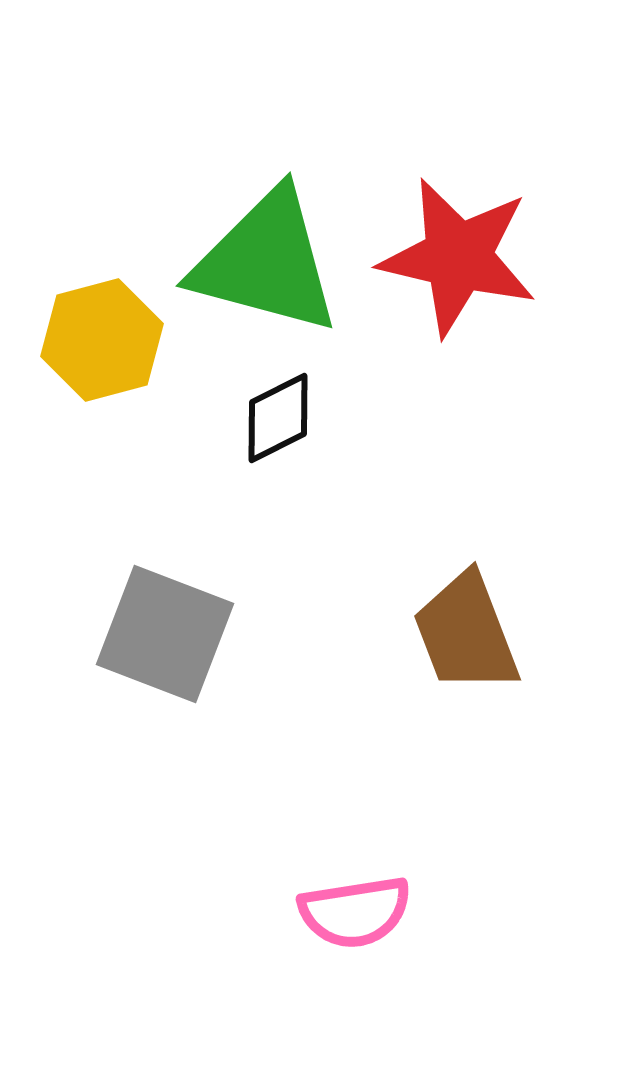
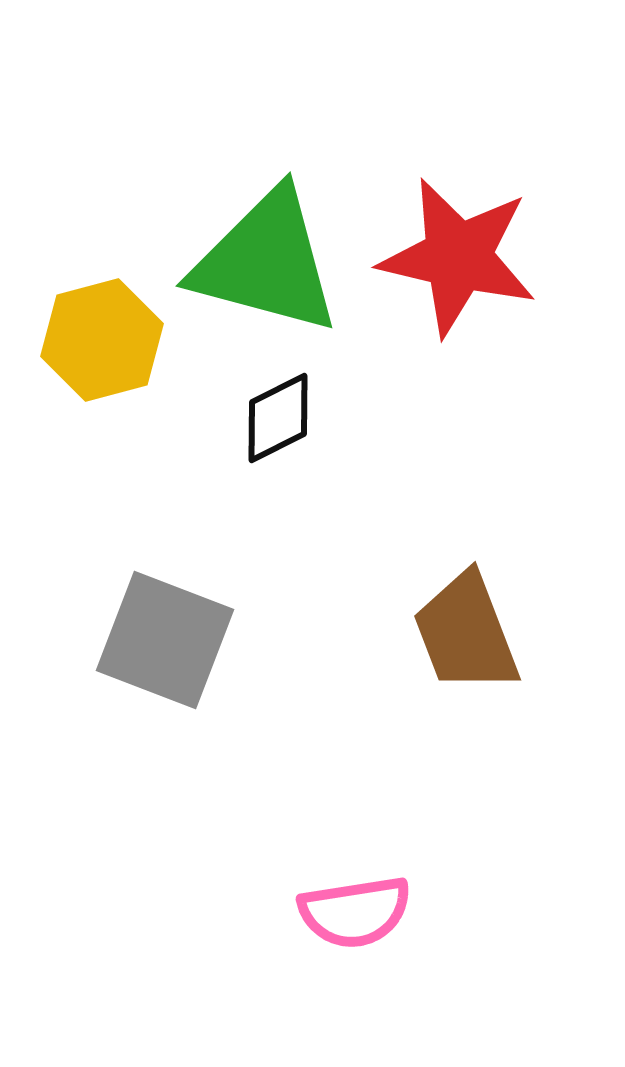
gray square: moved 6 px down
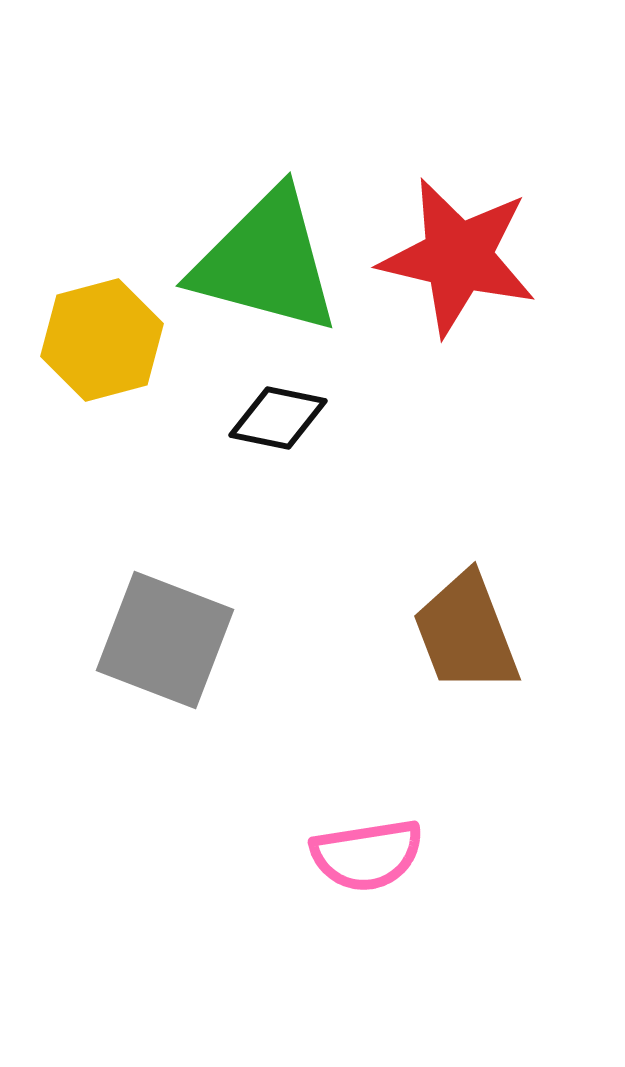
black diamond: rotated 38 degrees clockwise
pink semicircle: moved 12 px right, 57 px up
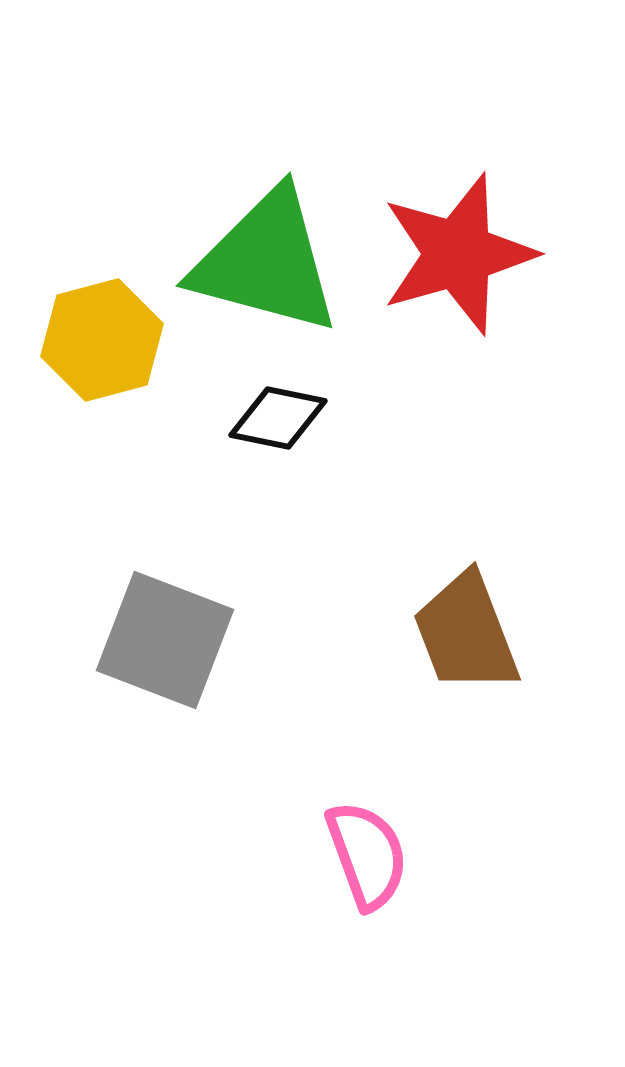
red star: moved 3 px up; rotated 29 degrees counterclockwise
pink semicircle: rotated 101 degrees counterclockwise
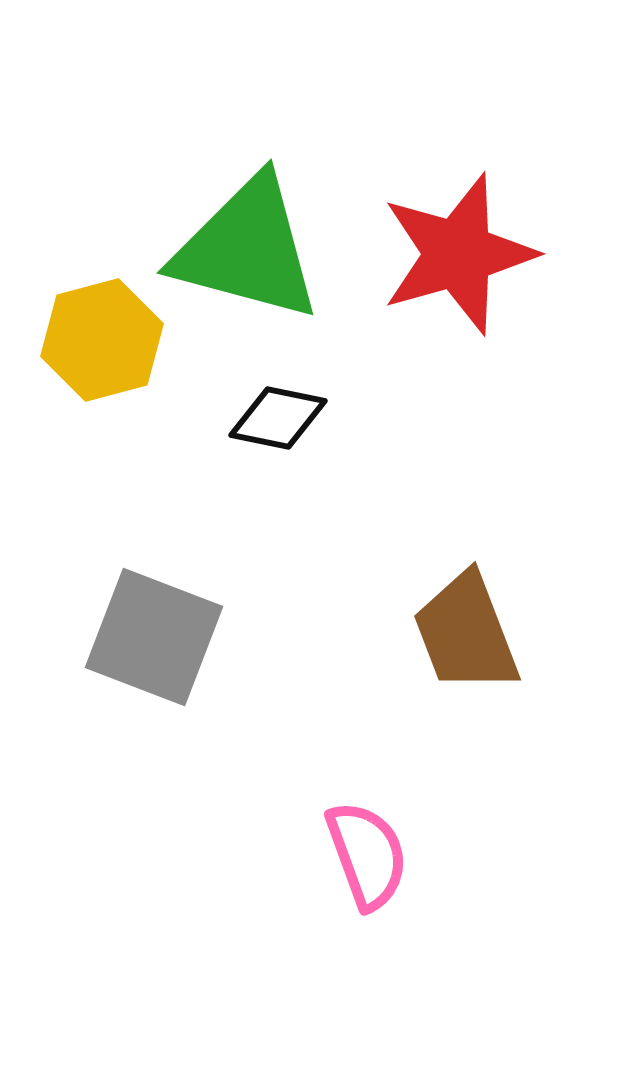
green triangle: moved 19 px left, 13 px up
gray square: moved 11 px left, 3 px up
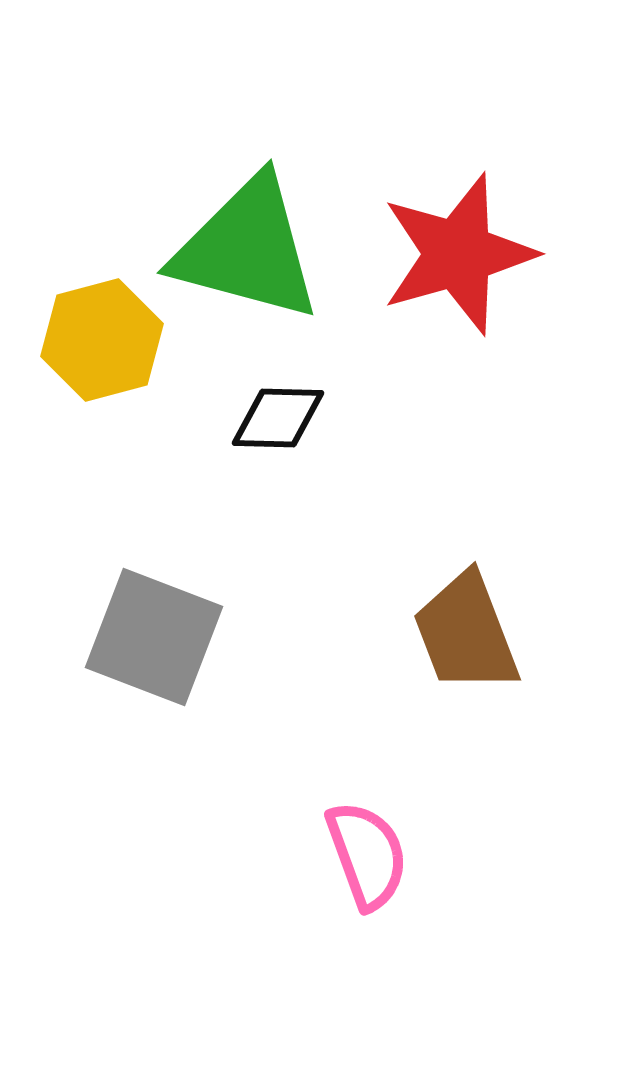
black diamond: rotated 10 degrees counterclockwise
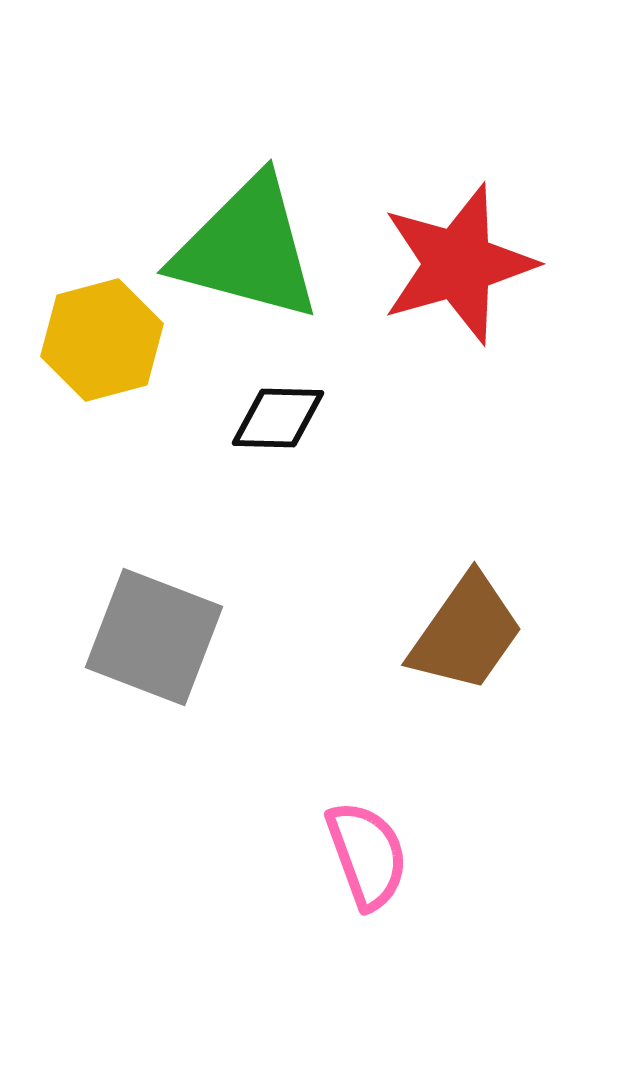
red star: moved 10 px down
brown trapezoid: rotated 124 degrees counterclockwise
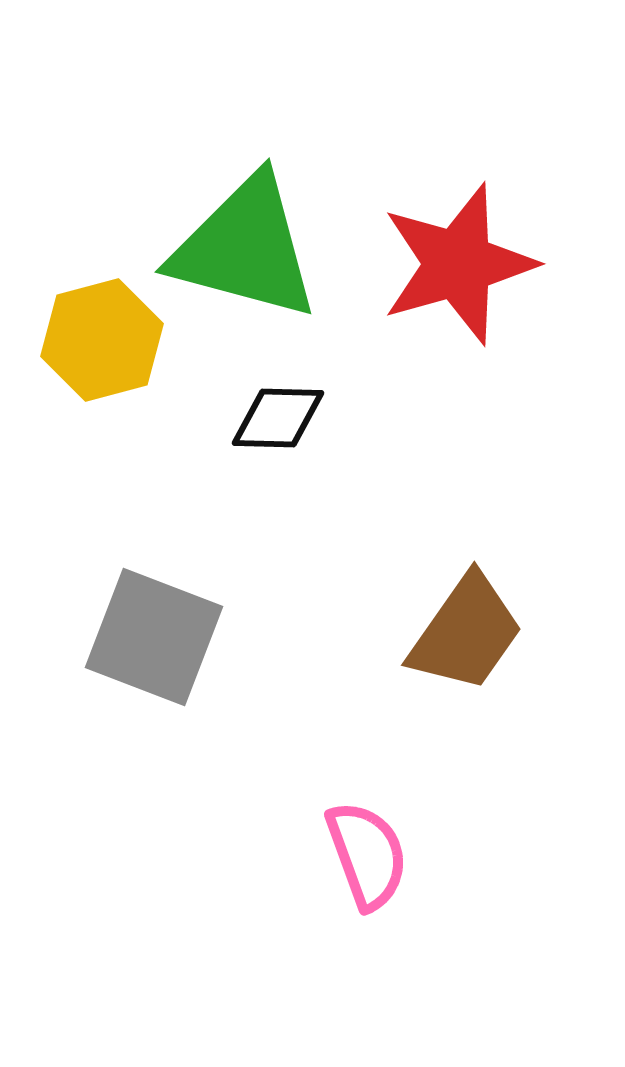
green triangle: moved 2 px left, 1 px up
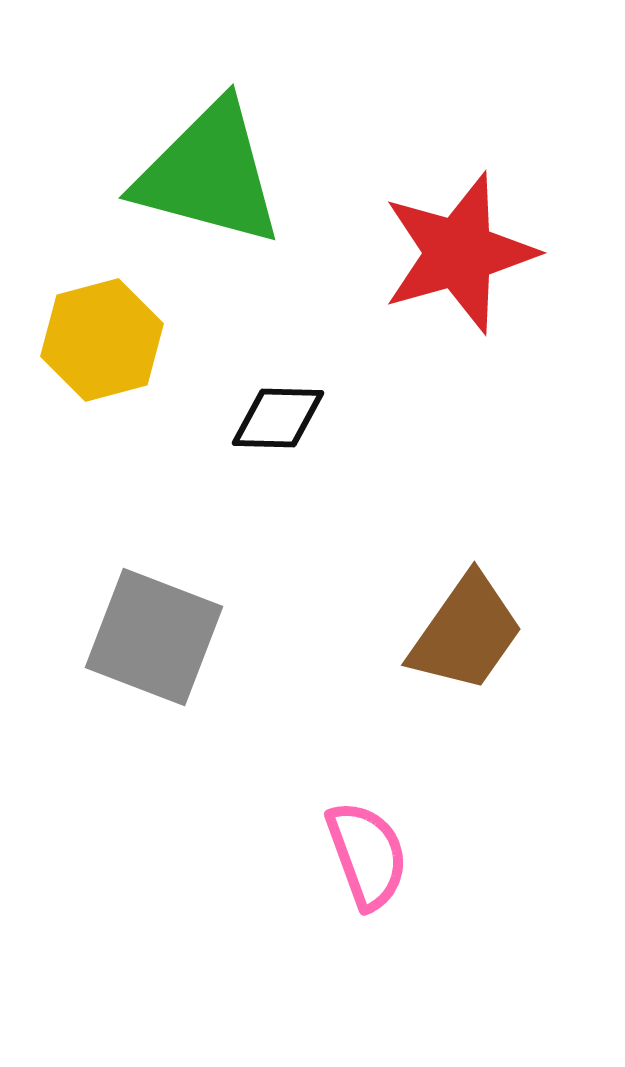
green triangle: moved 36 px left, 74 px up
red star: moved 1 px right, 11 px up
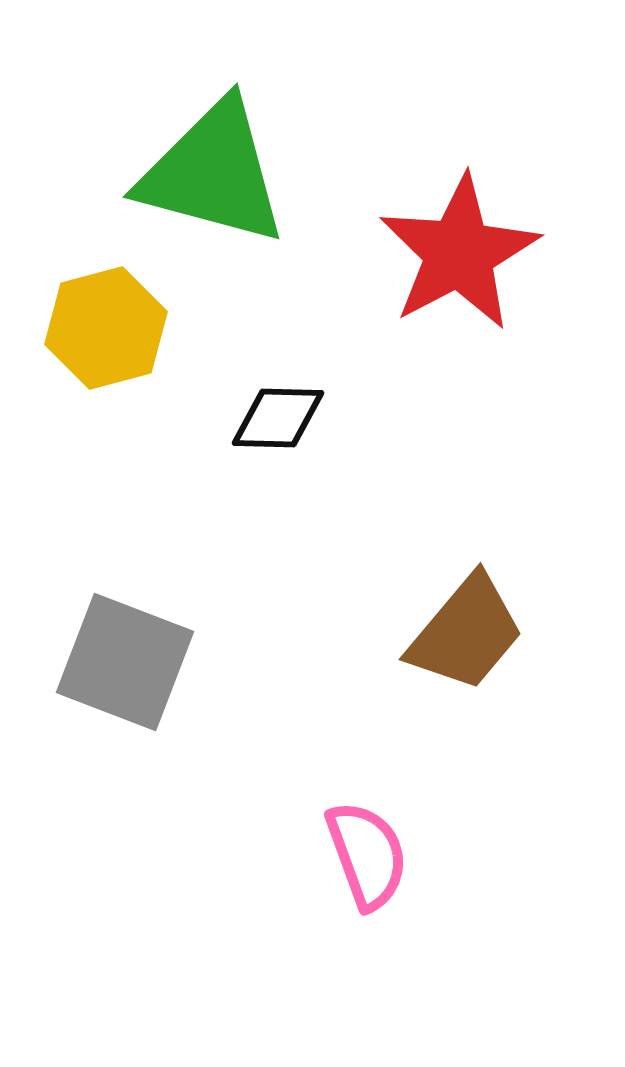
green triangle: moved 4 px right, 1 px up
red star: rotated 12 degrees counterclockwise
yellow hexagon: moved 4 px right, 12 px up
brown trapezoid: rotated 5 degrees clockwise
gray square: moved 29 px left, 25 px down
